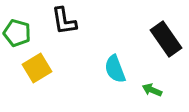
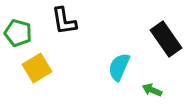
green pentagon: moved 1 px right
cyan semicircle: moved 4 px right, 2 px up; rotated 44 degrees clockwise
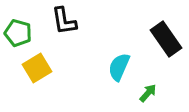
green arrow: moved 4 px left, 3 px down; rotated 108 degrees clockwise
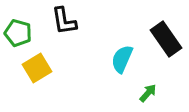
cyan semicircle: moved 3 px right, 8 px up
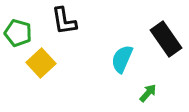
yellow square: moved 4 px right, 5 px up; rotated 12 degrees counterclockwise
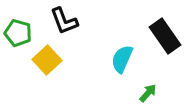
black L-shape: rotated 12 degrees counterclockwise
black rectangle: moved 1 px left, 3 px up
yellow square: moved 6 px right, 3 px up
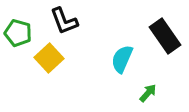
yellow square: moved 2 px right, 2 px up
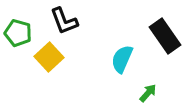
yellow square: moved 1 px up
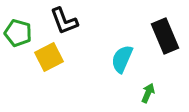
black rectangle: rotated 12 degrees clockwise
yellow square: rotated 16 degrees clockwise
green arrow: rotated 18 degrees counterclockwise
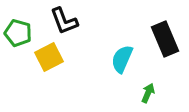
black rectangle: moved 3 px down
